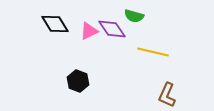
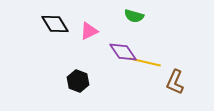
purple diamond: moved 11 px right, 23 px down
yellow line: moved 8 px left, 10 px down
brown L-shape: moved 8 px right, 13 px up
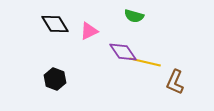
black hexagon: moved 23 px left, 2 px up
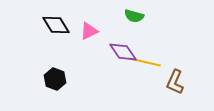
black diamond: moved 1 px right, 1 px down
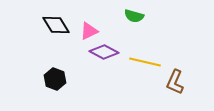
purple diamond: moved 19 px left; rotated 28 degrees counterclockwise
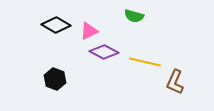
black diamond: rotated 28 degrees counterclockwise
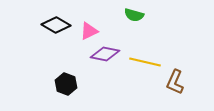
green semicircle: moved 1 px up
purple diamond: moved 1 px right, 2 px down; rotated 16 degrees counterclockwise
black hexagon: moved 11 px right, 5 px down
